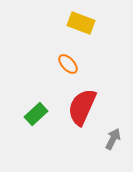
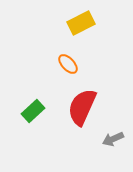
yellow rectangle: rotated 48 degrees counterclockwise
green rectangle: moved 3 px left, 3 px up
gray arrow: rotated 140 degrees counterclockwise
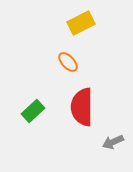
orange ellipse: moved 2 px up
red semicircle: rotated 24 degrees counterclockwise
gray arrow: moved 3 px down
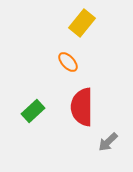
yellow rectangle: moved 1 px right; rotated 24 degrees counterclockwise
gray arrow: moved 5 px left; rotated 20 degrees counterclockwise
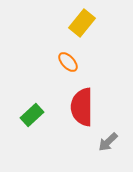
green rectangle: moved 1 px left, 4 px down
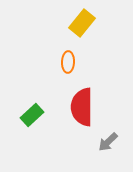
orange ellipse: rotated 45 degrees clockwise
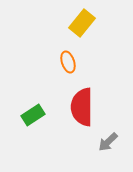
orange ellipse: rotated 20 degrees counterclockwise
green rectangle: moved 1 px right; rotated 10 degrees clockwise
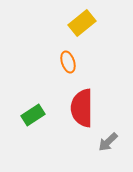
yellow rectangle: rotated 12 degrees clockwise
red semicircle: moved 1 px down
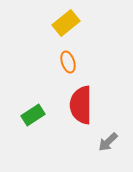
yellow rectangle: moved 16 px left
red semicircle: moved 1 px left, 3 px up
